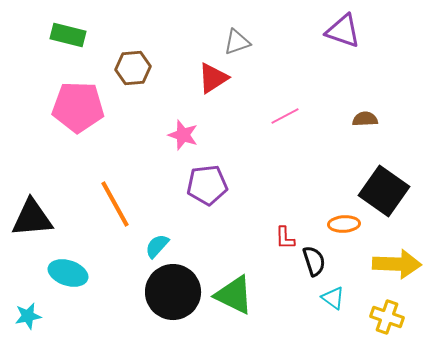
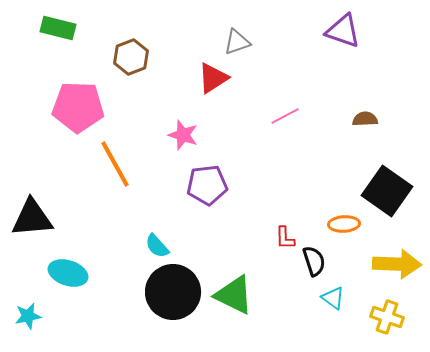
green rectangle: moved 10 px left, 7 px up
brown hexagon: moved 2 px left, 11 px up; rotated 16 degrees counterclockwise
black square: moved 3 px right
orange line: moved 40 px up
cyan semicircle: rotated 84 degrees counterclockwise
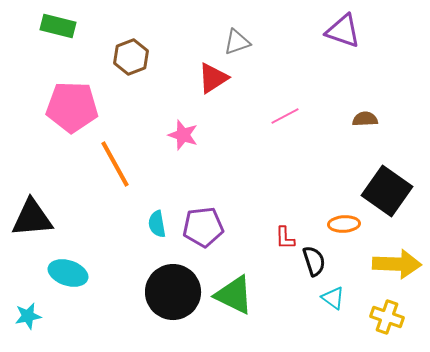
green rectangle: moved 2 px up
pink pentagon: moved 6 px left
purple pentagon: moved 4 px left, 42 px down
cyan semicircle: moved 22 px up; rotated 32 degrees clockwise
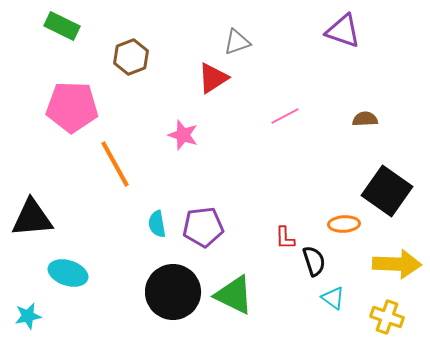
green rectangle: moved 4 px right; rotated 12 degrees clockwise
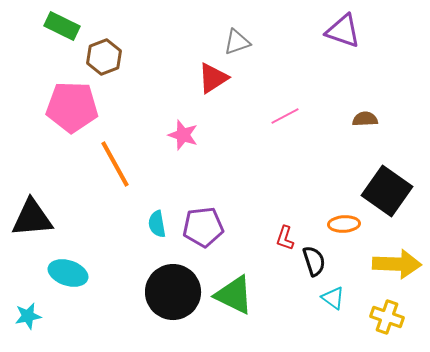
brown hexagon: moved 27 px left
red L-shape: rotated 20 degrees clockwise
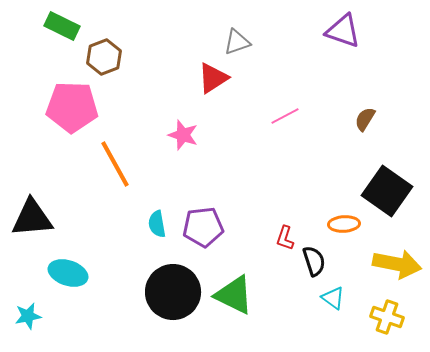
brown semicircle: rotated 55 degrees counterclockwise
yellow arrow: rotated 9 degrees clockwise
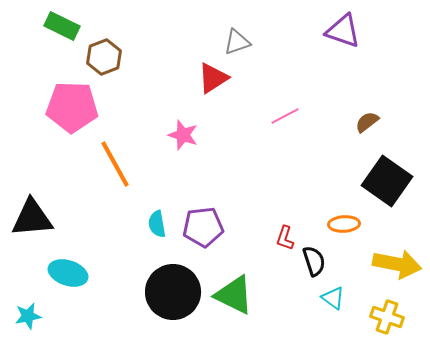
brown semicircle: moved 2 px right, 3 px down; rotated 20 degrees clockwise
black square: moved 10 px up
